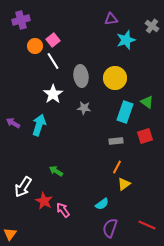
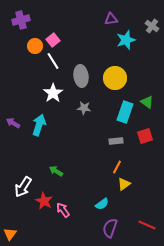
white star: moved 1 px up
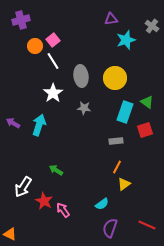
red square: moved 6 px up
green arrow: moved 1 px up
orange triangle: rotated 40 degrees counterclockwise
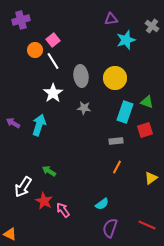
orange circle: moved 4 px down
green triangle: rotated 16 degrees counterclockwise
green arrow: moved 7 px left, 1 px down
yellow triangle: moved 27 px right, 6 px up
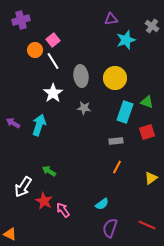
red square: moved 2 px right, 2 px down
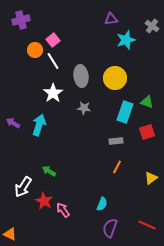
cyan semicircle: rotated 32 degrees counterclockwise
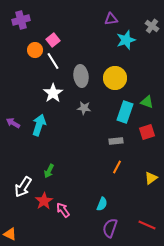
green arrow: rotated 96 degrees counterclockwise
red star: rotated 12 degrees clockwise
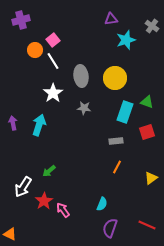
purple arrow: rotated 48 degrees clockwise
green arrow: rotated 24 degrees clockwise
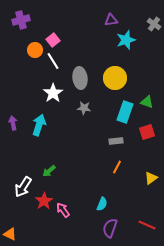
purple triangle: moved 1 px down
gray cross: moved 2 px right, 2 px up
gray ellipse: moved 1 px left, 2 px down
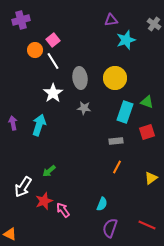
red star: rotated 12 degrees clockwise
